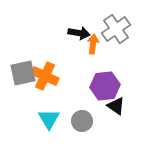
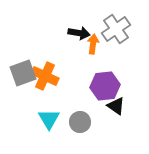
gray square: rotated 8 degrees counterclockwise
gray circle: moved 2 px left, 1 px down
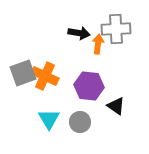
gray cross: rotated 32 degrees clockwise
orange arrow: moved 5 px right
purple hexagon: moved 16 px left; rotated 12 degrees clockwise
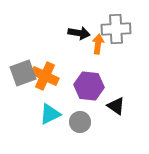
cyan triangle: moved 1 px right, 5 px up; rotated 35 degrees clockwise
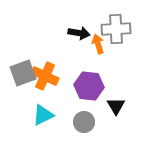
orange arrow: rotated 24 degrees counterclockwise
black triangle: rotated 24 degrees clockwise
cyan triangle: moved 7 px left, 1 px down
gray circle: moved 4 px right
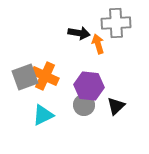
gray cross: moved 6 px up
gray square: moved 2 px right, 4 px down
black triangle: rotated 18 degrees clockwise
gray circle: moved 17 px up
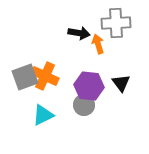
black triangle: moved 5 px right, 23 px up; rotated 24 degrees counterclockwise
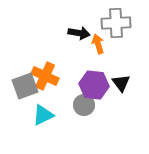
gray square: moved 9 px down
purple hexagon: moved 5 px right, 1 px up
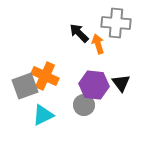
gray cross: rotated 8 degrees clockwise
black arrow: rotated 145 degrees counterclockwise
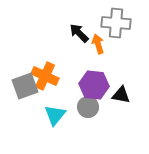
black triangle: moved 12 px down; rotated 42 degrees counterclockwise
gray circle: moved 4 px right, 2 px down
cyan triangle: moved 12 px right; rotated 25 degrees counterclockwise
